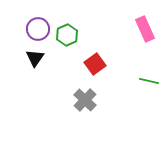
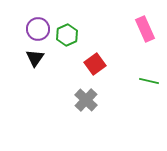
gray cross: moved 1 px right
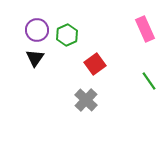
purple circle: moved 1 px left, 1 px down
green line: rotated 42 degrees clockwise
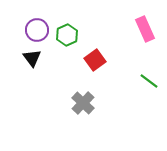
black triangle: moved 3 px left; rotated 12 degrees counterclockwise
red square: moved 4 px up
green line: rotated 18 degrees counterclockwise
gray cross: moved 3 px left, 3 px down
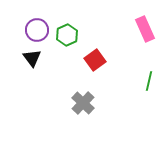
green line: rotated 66 degrees clockwise
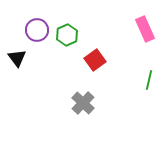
black triangle: moved 15 px left
green line: moved 1 px up
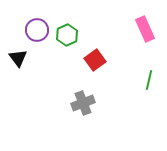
black triangle: moved 1 px right
gray cross: rotated 25 degrees clockwise
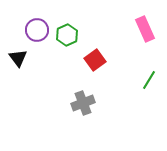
green line: rotated 18 degrees clockwise
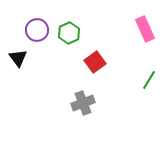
green hexagon: moved 2 px right, 2 px up
red square: moved 2 px down
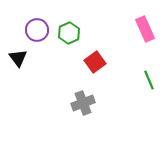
green line: rotated 54 degrees counterclockwise
